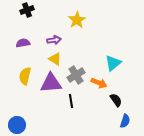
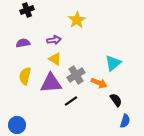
black line: rotated 64 degrees clockwise
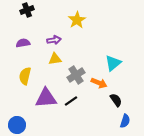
yellow triangle: rotated 40 degrees counterclockwise
purple triangle: moved 5 px left, 15 px down
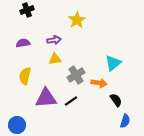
orange arrow: rotated 14 degrees counterclockwise
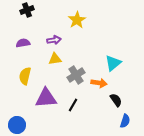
black line: moved 2 px right, 4 px down; rotated 24 degrees counterclockwise
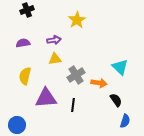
cyan triangle: moved 7 px right, 4 px down; rotated 36 degrees counterclockwise
black line: rotated 24 degrees counterclockwise
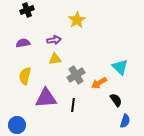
orange arrow: rotated 140 degrees clockwise
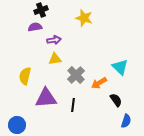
black cross: moved 14 px right
yellow star: moved 7 px right, 2 px up; rotated 24 degrees counterclockwise
purple semicircle: moved 12 px right, 16 px up
gray cross: rotated 12 degrees counterclockwise
blue semicircle: moved 1 px right
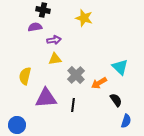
black cross: moved 2 px right; rotated 32 degrees clockwise
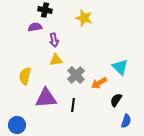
black cross: moved 2 px right
purple arrow: rotated 88 degrees clockwise
yellow triangle: moved 1 px right, 1 px down
black semicircle: rotated 112 degrees counterclockwise
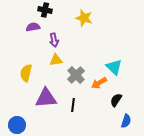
purple semicircle: moved 2 px left
cyan triangle: moved 6 px left
yellow semicircle: moved 1 px right, 3 px up
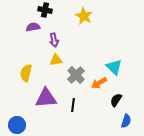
yellow star: moved 2 px up; rotated 12 degrees clockwise
